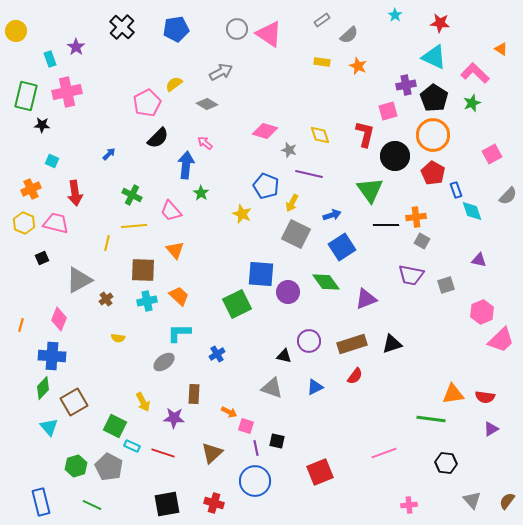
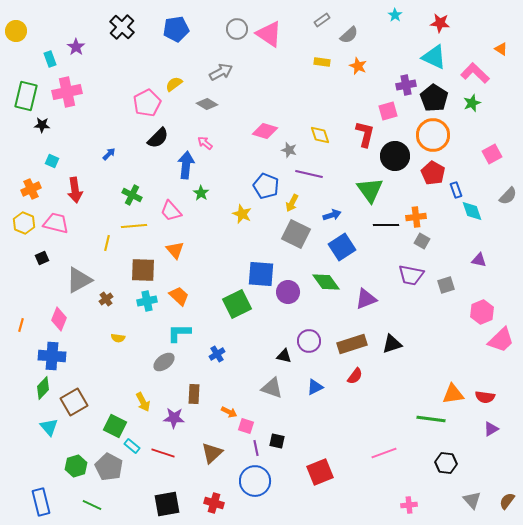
red arrow at (75, 193): moved 3 px up
cyan rectangle at (132, 446): rotated 14 degrees clockwise
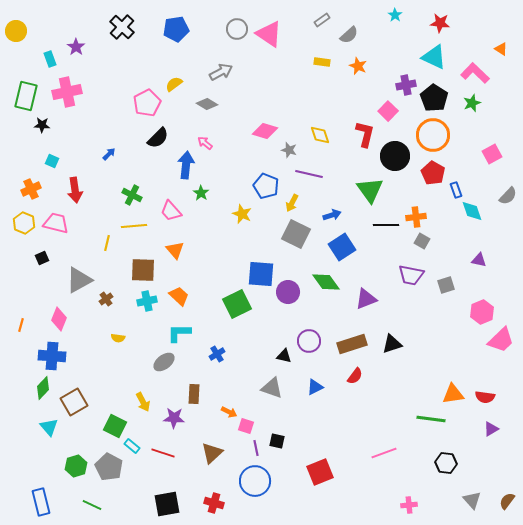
pink square at (388, 111): rotated 30 degrees counterclockwise
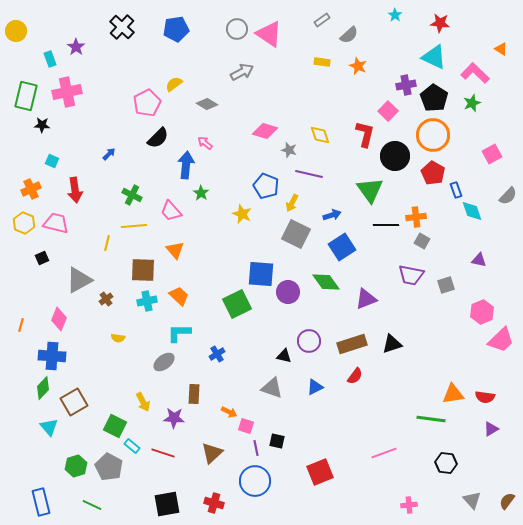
gray arrow at (221, 72): moved 21 px right
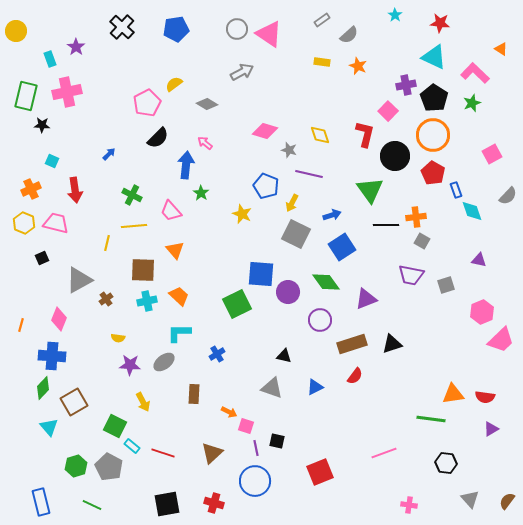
purple circle at (309, 341): moved 11 px right, 21 px up
purple star at (174, 418): moved 44 px left, 53 px up
gray triangle at (472, 500): moved 2 px left, 1 px up
pink cross at (409, 505): rotated 14 degrees clockwise
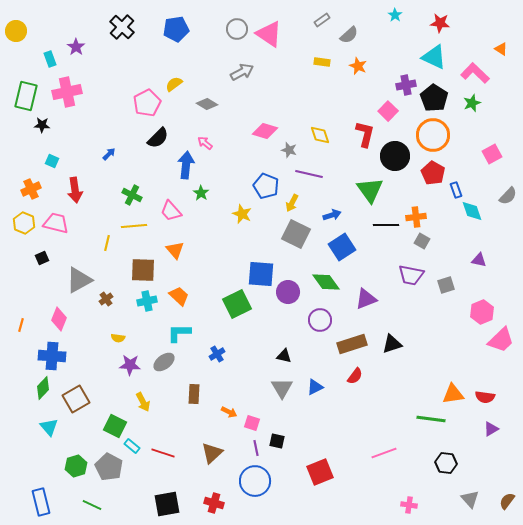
gray triangle at (272, 388): moved 10 px right; rotated 40 degrees clockwise
brown square at (74, 402): moved 2 px right, 3 px up
pink square at (246, 426): moved 6 px right, 3 px up
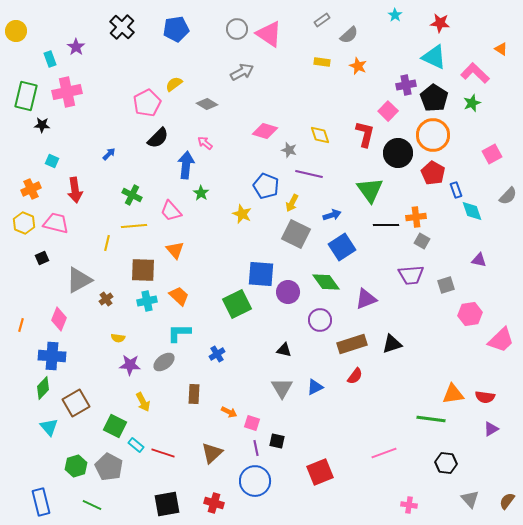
black circle at (395, 156): moved 3 px right, 3 px up
purple trapezoid at (411, 275): rotated 16 degrees counterclockwise
pink hexagon at (482, 312): moved 12 px left, 2 px down; rotated 15 degrees clockwise
black triangle at (284, 356): moved 6 px up
brown square at (76, 399): moved 4 px down
cyan rectangle at (132, 446): moved 4 px right, 1 px up
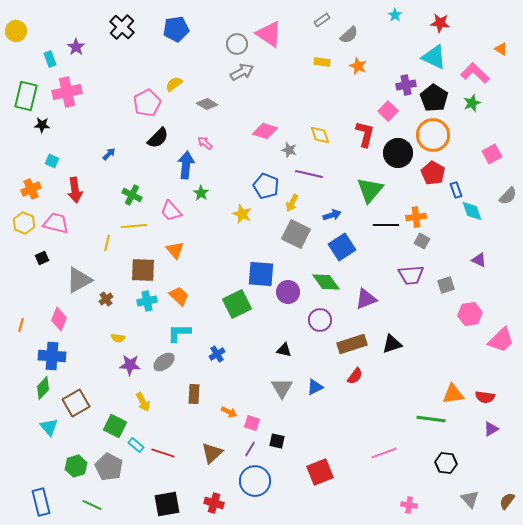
gray circle at (237, 29): moved 15 px down
green triangle at (370, 190): rotated 16 degrees clockwise
purple triangle at (479, 260): rotated 14 degrees clockwise
purple line at (256, 448): moved 6 px left, 1 px down; rotated 42 degrees clockwise
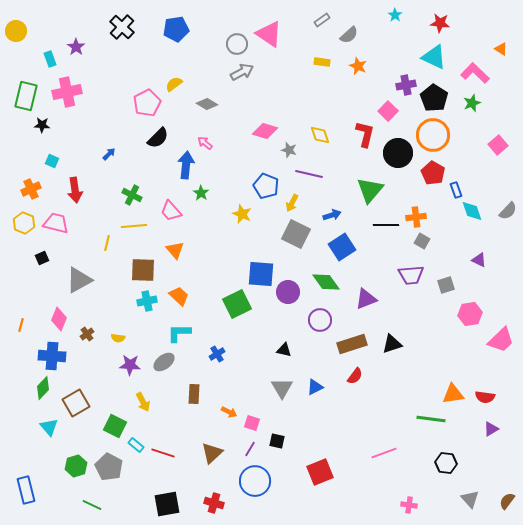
pink square at (492, 154): moved 6 px right, 9 px up; rotated 12 degrees counterclockwise
gray semicircle at (508, 196): moved 15 px down
brown cross at (106, 299): moved 19 px left, 35 px down
blue rectangle at (41, 502): moved 15 px left, 12 px up
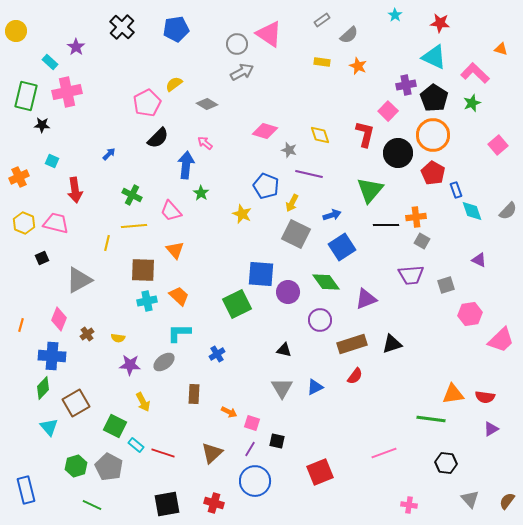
orange triangle at (501, 49): rotated 16 degrees counterclockwise
cyan rectangle at (50, 59): moved 3 px down; rotated 28 degrees counterclockwise
orange cross at (31, 189): moved 12 px left, 12 px up
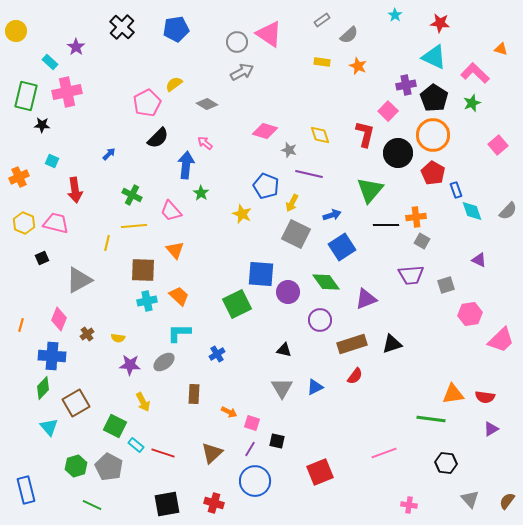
gray circle at (237, 44): moved 2 px up
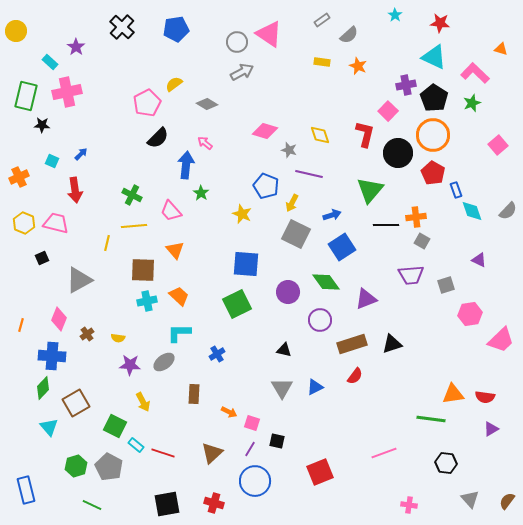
blue arrow at (109, 154): moved 28 px left
blue square at (261, 274): moved 15 px left, 10 px up
